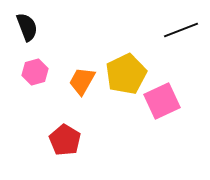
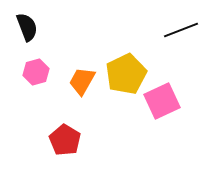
pink hexagon: moved 1 px right
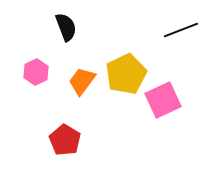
black semicircle: moved 39 px right
pink hexagon: rotated 10 degrees counterclockwise
orange trapezoid: rotated 8 degrees clockwise
pink square: moved 1 px right, 1 px up
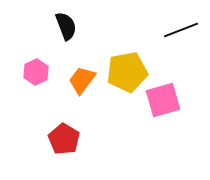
black semicircle: moved 1 px up
yellow pentagon: moved 1 px right, 2 px up; rotated 15 degrees clockwise
orange trapezoid: moved 1 px up
pink square: rotated 9 degrees clockwise
red pentagon: moved 1 px left, 1 px up
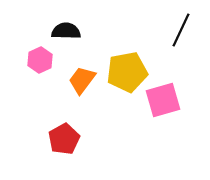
black semicircle: moved 5 px down; rotated 68 degrees counterclockwise
black line: rotated 44 degrees counterclockwise
pink hexagon: moved 4 px right, 12 px up
red pentagon: rotated 12 degrees clockwise
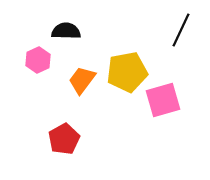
pink hexagon: moved 2 px left
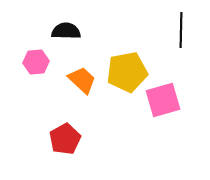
black line: rotated 24 degrees counterclockwise
pink hexagon: moved 2 px left, 2 px down; rotated 20 degrees clockwise
orange trapezoid: rotated 96 degrees clockwise
red pentagon: moved 1 px right
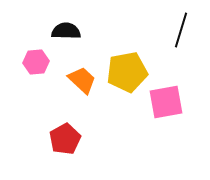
black line: rotated 16 degrees clockwise
pink square: moved 3 px right, 2 px down; rotated 6 degrees clockwise
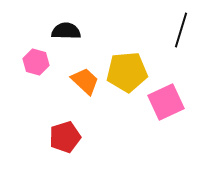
pink hexagon: rotated 20 degrees clockwise
yellow pentagon: rotated 6 degrees clockwise
orange trapezoid: moved 3 px right, 1 px down
pink square: rotated 15 degrees counterclockwise
red pentagon: moved 2 px up; rotated 12 degrees clockwise
